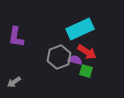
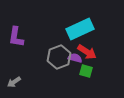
purple semicircle: moved 2 px up
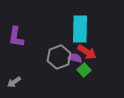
cyan rectangle: rotated 64 degrees counterclockwise
green square: moved 2 px left, 1 px up; rotated 32 degrees clockwise
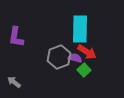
gray arrow: rotated 72 degrees clockwise
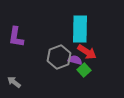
purple semicircle: moved 2 px down
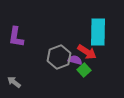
cyan rectangle: moved 18 px right, 3 px down
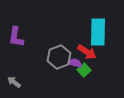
purple semicircle: moved 3 px down
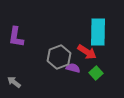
purple semicircle: moved 2 px left, 5 px down
green square: moved 12 px right, 3 px down
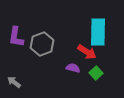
gray hexagon: moved 17 px left, 13 px up
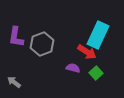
cyan rectangle: moved 3 px down; rotated 24 degrees clockwise
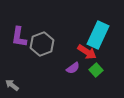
purple L-shape: moved 3 px right
purple semicircle: rotated 128 degrees clockwise
green square: moved 3 px up
gray arrow: moved 2 px left, 3 px down
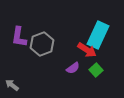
red arrow: moved 2 px up
